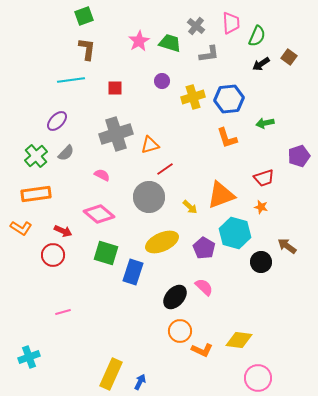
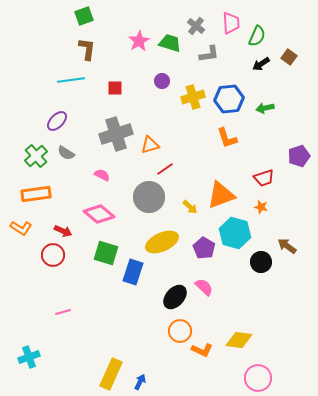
green arrow at (265, 123): moved 15 px up
gray semicircle at (66, 153): rotated 78 degrees clockwise
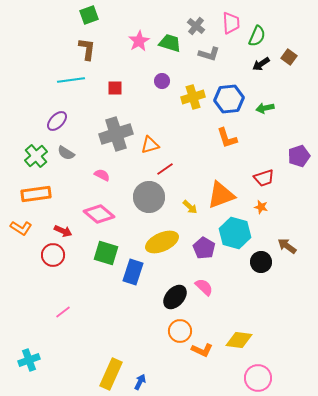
green square at (84, 16): moved 5 px right, 1 px up
gray L-shape at (209, 54): rotated 25 degrees clockwise
pink line at (63, 312): rotated 21 degrees counterclockwise
cyan cross at (29, 357): moved 3 px down
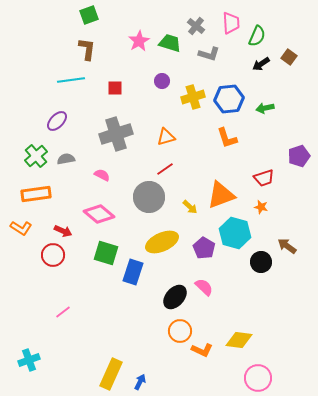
orange triangle at (150, 145): moved 16 px right, 8 px up
gray semicircle at (66, 153): moved 6 px down; rotated 138 degrees clockwise
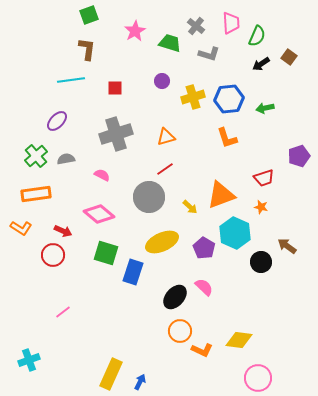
pink star at (139, 41): moved 4 px left, 10 px up
cyan hexagon at (235, 233): rotated 8 degrees clockwise
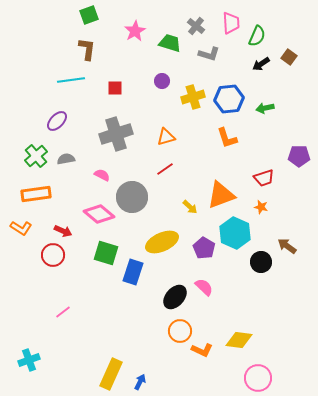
purple pentagon at (299, 156): rotated 20 degrees clockwise
gray circle at (149, 197): moved 17 px left
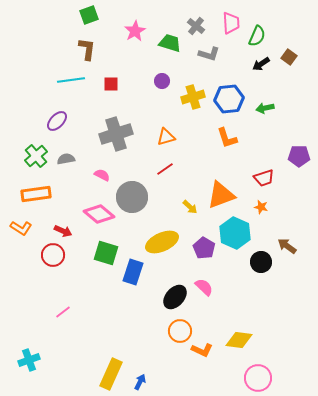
red square at (115, 88): moved 4 px left, 4 px up
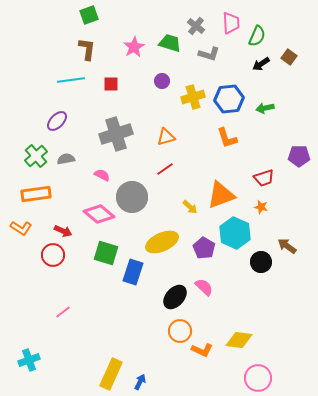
pink star at (135, 31): moved 1 px left, 16 px down
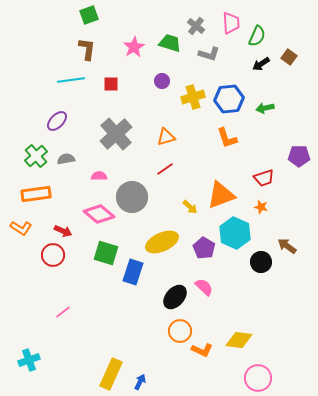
gray cross at (116, 134): rotated 24 degrees counterclockwise
pink semicircle at (102, 175): moved 3 px left, 1 px down; rotated 28 degrees counterclockwise
